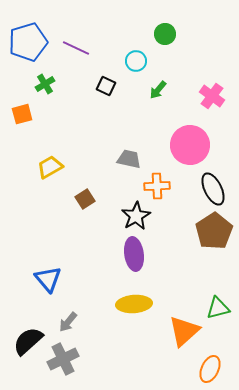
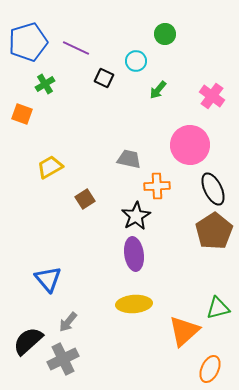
black square: moved 2 px left, 8 px up
orange square: rotated 35 degrees clockwise
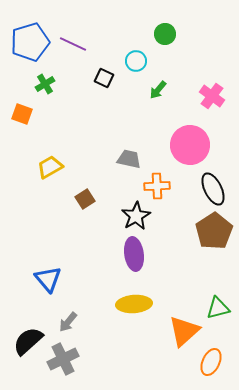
blue pentagon: moved 2 px right
purple line: moved 3 px left, 4 px up
orange ellipse: moved 1 px right, 7 px up
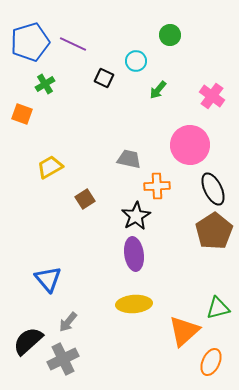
green circle: moved 5 px right, 1 px down
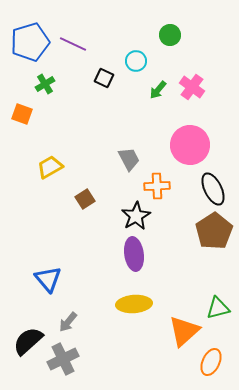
pink cross: moved 20 px left, 9 px up
gray trapezoid: rotated 50 degrees clockwise
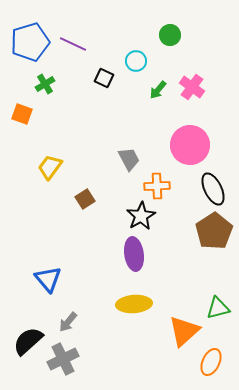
yellow trapezoid: rotated 24 degrees counterclockwise
black star: moved 5 px right
